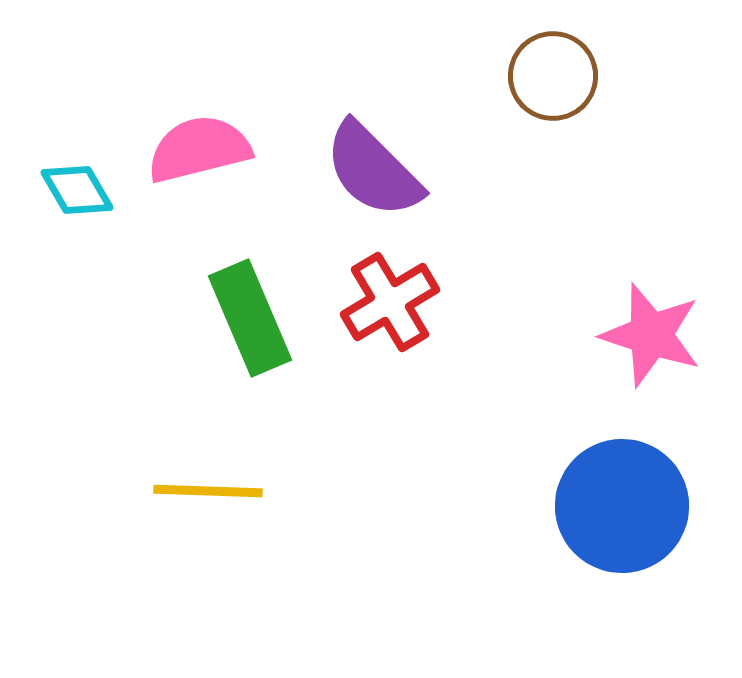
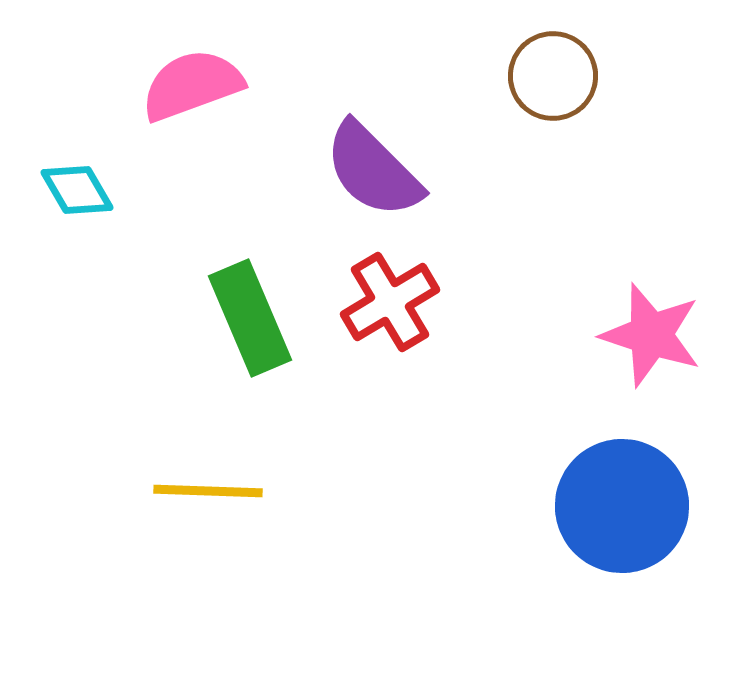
pink semicircle: moved 7 px left, 64 px up; rotated 6 degrees counterclockwise
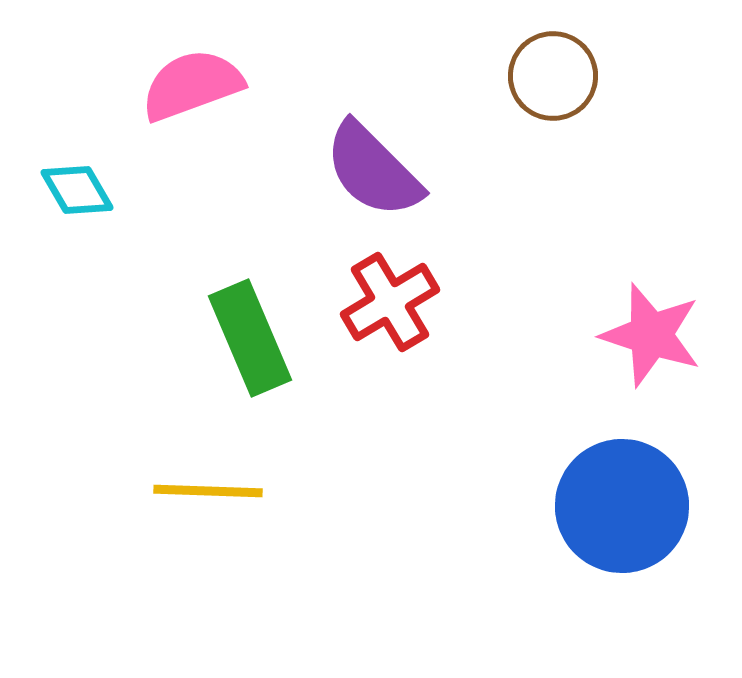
green rectangle: moved 20 px down
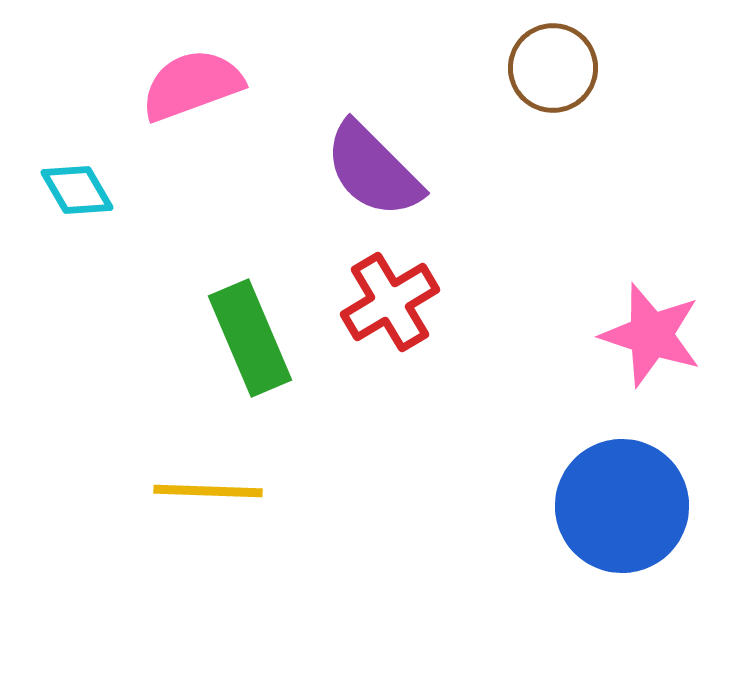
brown circle: moved 8 px up
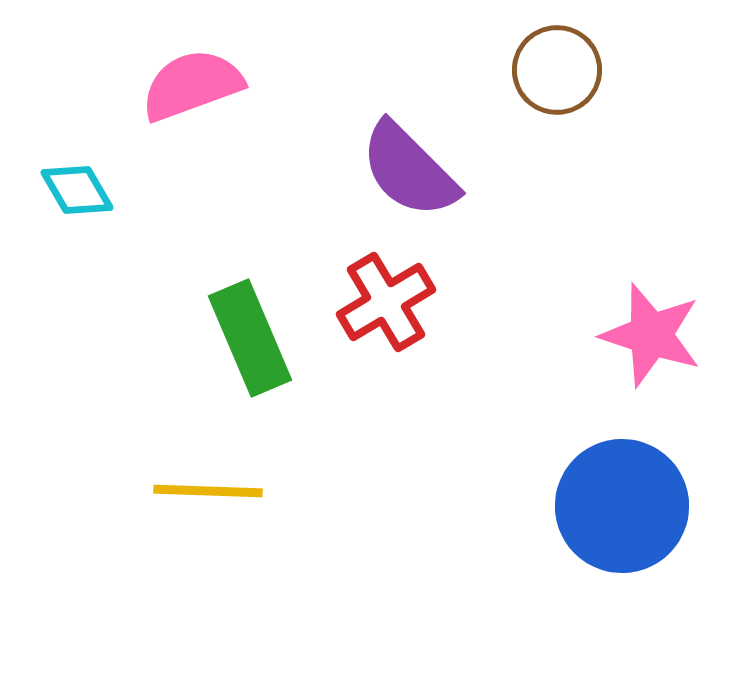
brown circle: moved 4 px right, 2 px down
purple semicircle: moved 36 px right
red cross: moved 4 px left
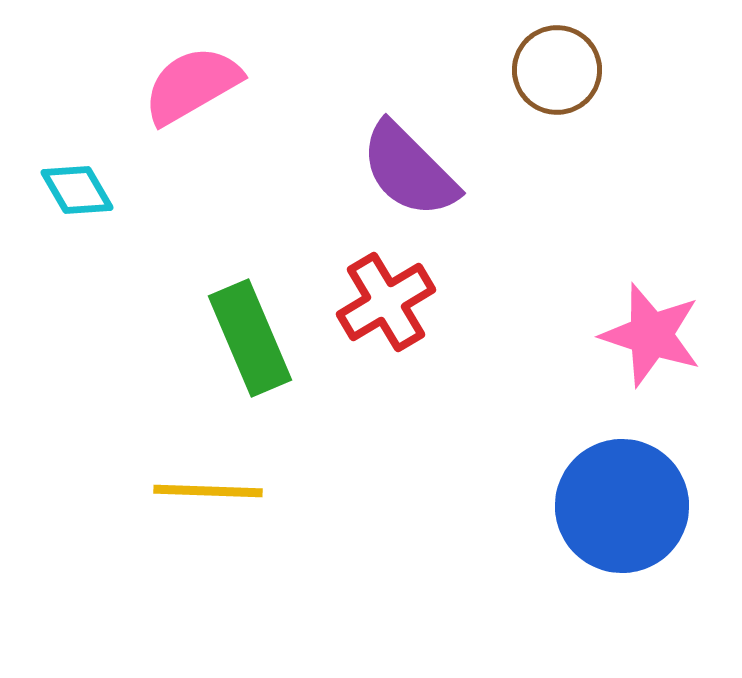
pink semicircle: rotated 10 degrees counterclockwise
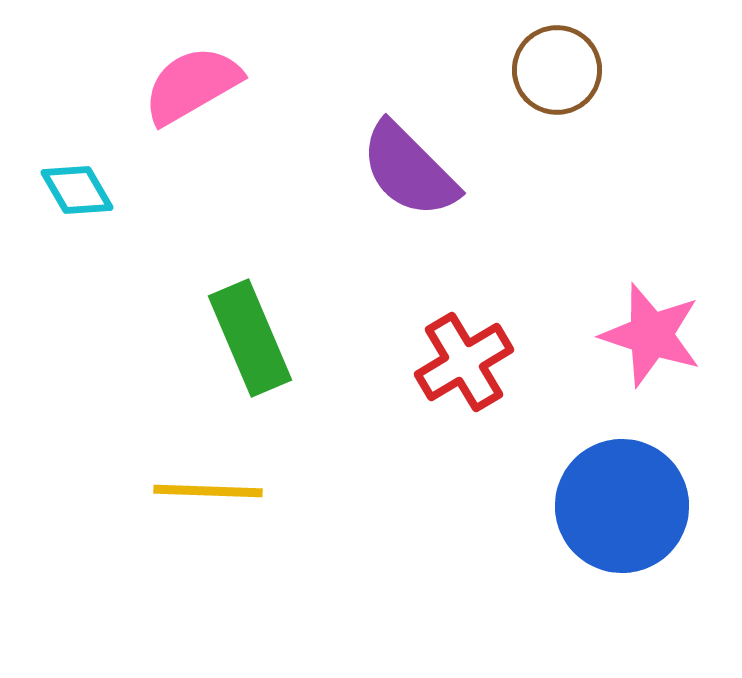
red cross: moved 78 px right, 60 px down
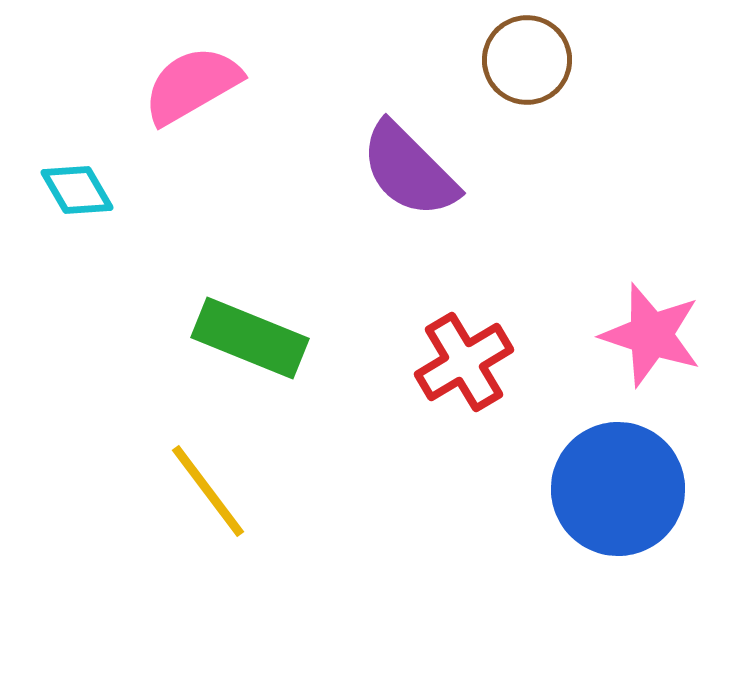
brown circle: moved 30 px left, 10 px up
green rectangle: rotated 45 degrees counterclockwise
yellow line: rotated 51 degrees clockwise
blue circle: moved 4 px left, 17 px up
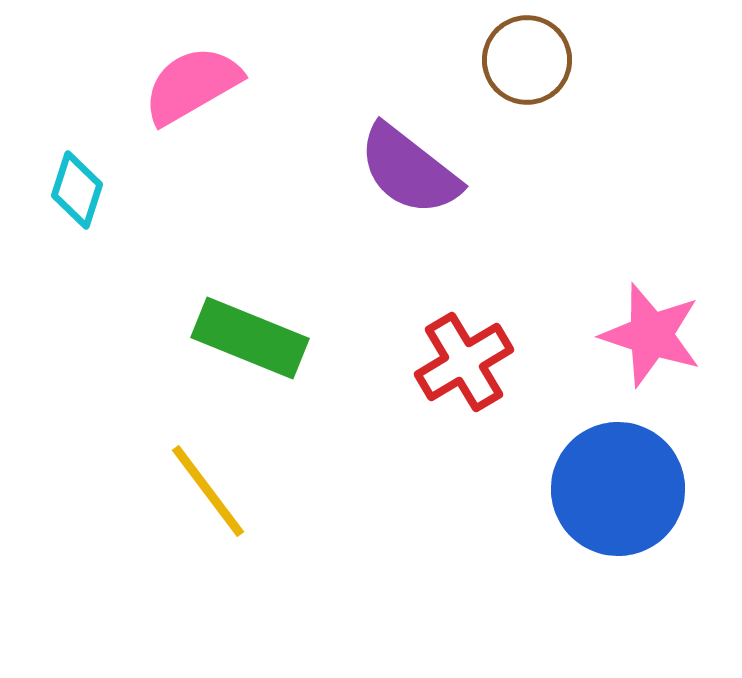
purple semicircle: rotated 7 degrees counterclockwise
cyan diamond: rotated 48 degrees clockwise
